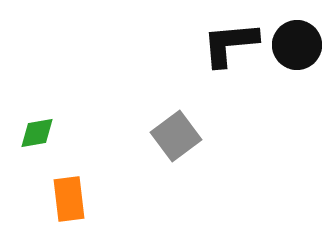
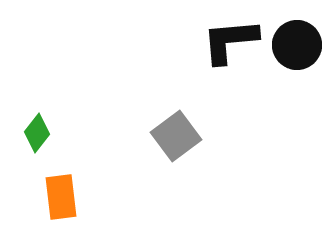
black L-shape: moved 3 px up
green diamond: rotated 42 degrees counterclockwise
orange rectangle: moved 8 px left, 2 px up
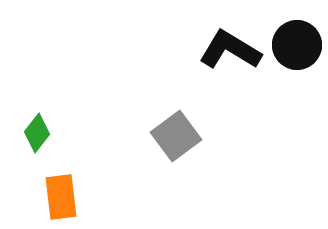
black L-shape: moved 9 px down; rotated 36 degrees clockwise
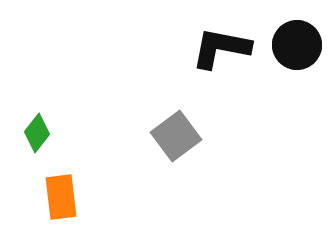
black L-shape: moved 9 px left, 2 px up; rotated 20 degrees counterclockwise
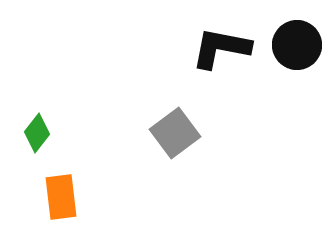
gray square: moved 1 px left, 3 px up
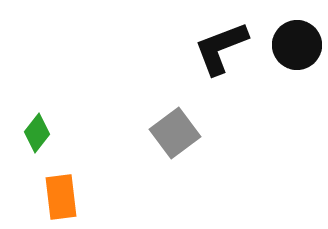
black L-shape: rotated 32 degrees counterclockwise
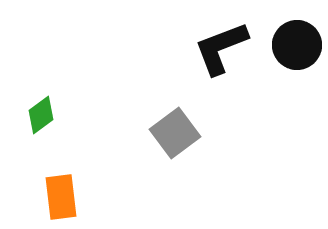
green diamond: moved 4 px right, 18 px up; rotated 15 degrees clockwise
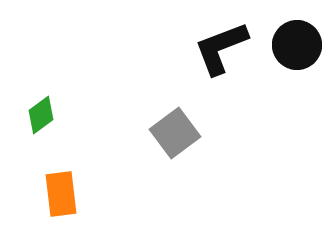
orange rectangle: moved 3 px up
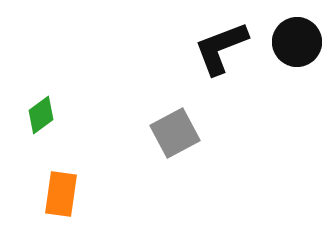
black circle: moved 3 px up
gray square: rotated 9 degrees clockwise
orange rectangle: rotated 15 degrees clockwise
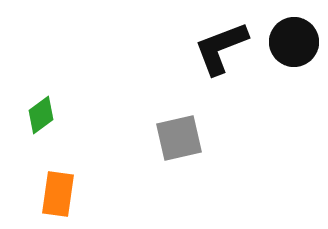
black circle: moved 3 px left
gray square: moved 4 px right, 5 px down; rotated 15 degrees clockwise
orange rectangle: moved 3 px left
